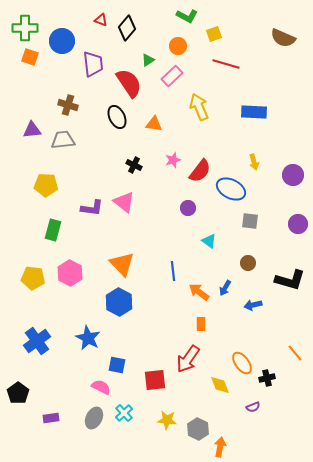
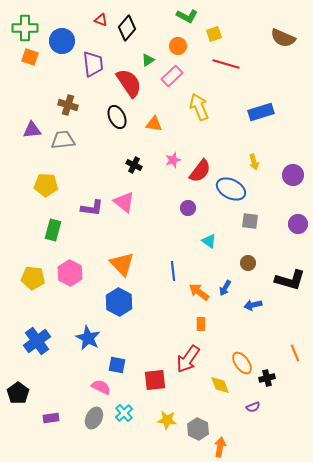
blue rectangle at (254, 112): moved 7 px right; rotated 20 degrees counterclockwise
orange line at (295, 353): rotated 18 degrees clockwise
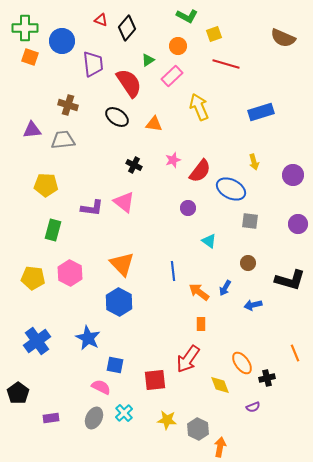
black ellipse at (117, 117): rotated 30 degrees counterclockwise
blue square at (117, 365): moved 2 px left
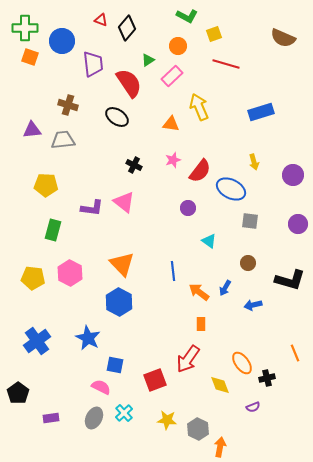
orange triangle at (154, 124): moved 17 px right
red square at (155, 380): rotated 15 degrees counterclockwise
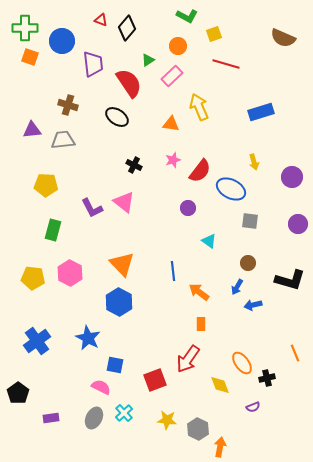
purple circle at (293, 175): moved 1 px left, 2 px down
purple L-shape at (92, 208): rotated 55 degrees clockwise
blue arrow at (225, 288): moved 12 px right, 1 px up
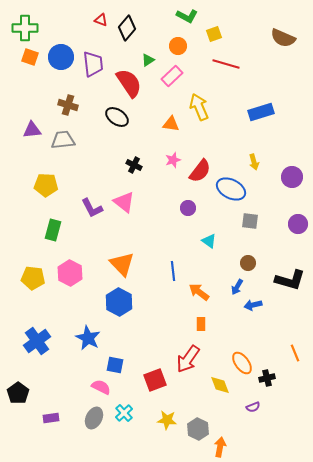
blue circle at (62, 41): moved 1 px left, 16 px down
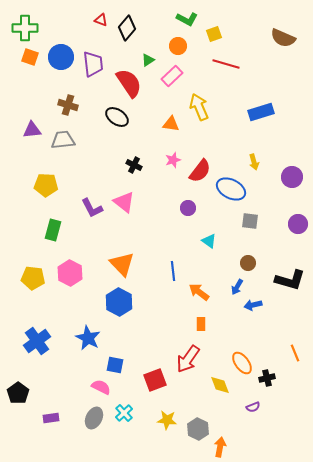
green L-shape at (187, 16): moved 3 px down
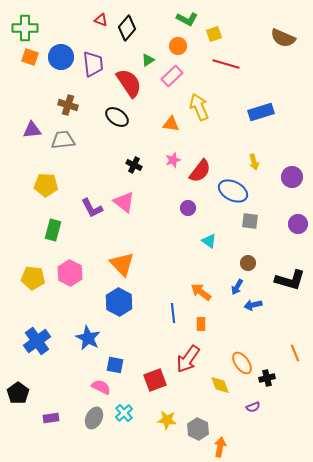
blue ellipse at (231, 189): moved 2 px right, 2 px down
blue line at (173, 271): moved 42 px down
orange arrow at (199, 292): moved 2 px right
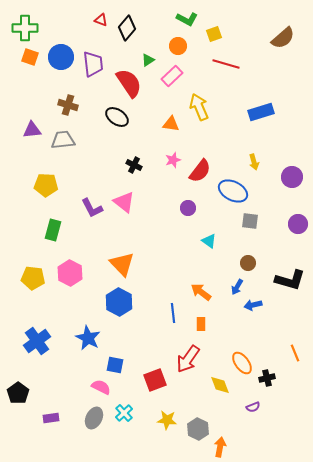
brown semicircle at (283, 38): rotated 65 degrees counterclockwise
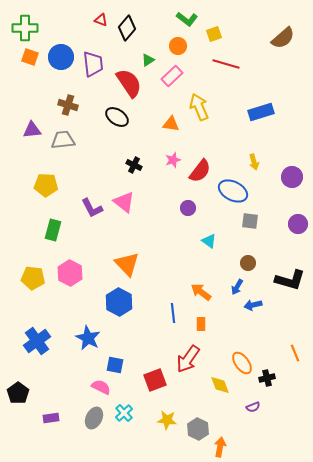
green L-shape at (187, 19): rotated 10 degrees clockwise
orange triangle at (122, 264): moved 5 px right
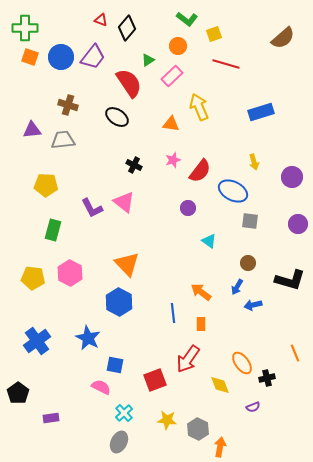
purple trapezoid at (93, 64): moved 7 px up; rotated 44 degrees clockwise
gray ellipse at (94, 418): moved 25 px right, 24 px down
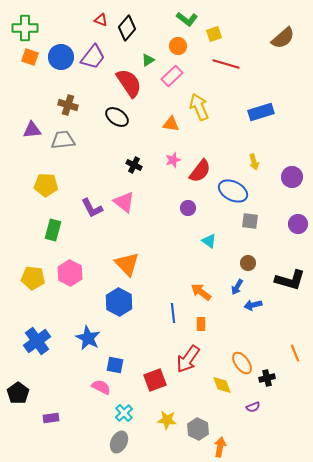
yellow diamond at (220, 385): moved 2 px right
